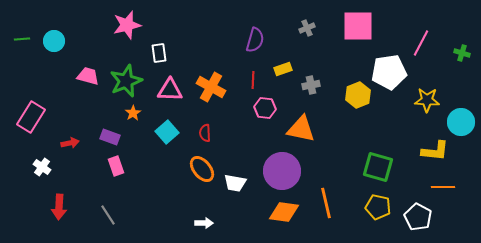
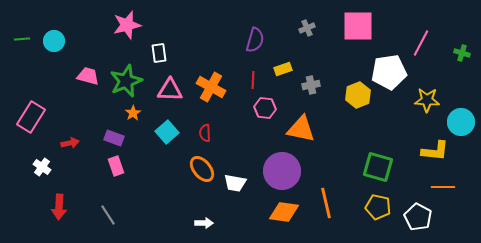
purple rectangle at (110, 137): moved 4 px right, 1 px down
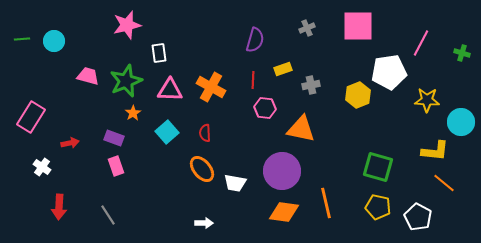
orange line at (443, 187): moved 1 px right, 4 px up; rotated 40 degrees clockwise
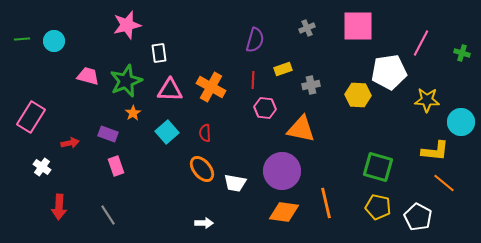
yellow hexagon at (358, 95): rotated 25 degrees clockwise
purple rectangle at (114, 138): moved 6 px left, 4 px up
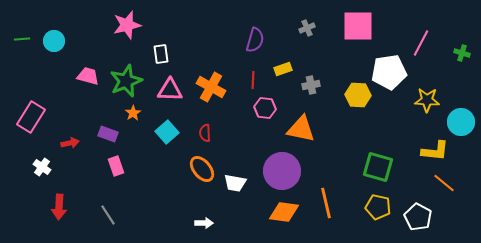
white rectangle at (159, 53): moved 2 px right, 1 px down
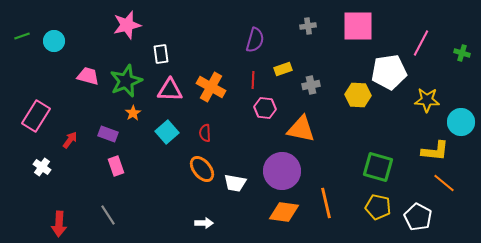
gray cross at (307, 28): moved 1 px right, 2 px up; rotated 14 degrees clockwise
green line at (22, 39): moved 3 px up; rotated 14 degrees counterclockwise
pink rectangle at (31, 117): moved 5 px right, 1 px up
red arrow at (70, 143): moved 3 px up; rotated 42 degrees counterclockwise
red arrow at (59, 207): moved 17 px down
